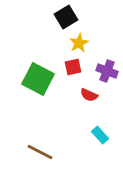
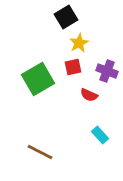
green square: rotated 32 degrees clockwise
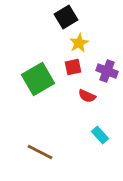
red semicircle: moved 2 px left, 1 px down
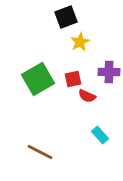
black square: rotated 10 degrees clockwise
yellow star: moved 1 px right, 1 px up
red square: moved 12 px down
purple cross: moved 2 px right, 1 px down; rotated 20 degrees counterclockwise
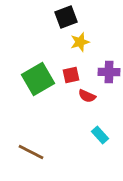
yellow star: rotated 12 degrees clockwise
red square: moved 2 px left, 4 px up
brown line: moved 9 px left
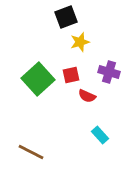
purple cross: rotated 15 degrees clockwise
green square: rotated 12 degrees counterclockwise
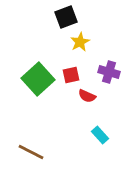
yellow star: rotated 12 degrees counterclockwise
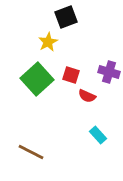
yellow star: moved 32 px left
red square: rotated 30 degrees clockwise
green square: moved 1 px left
cyan rectangle: moved 2 px left
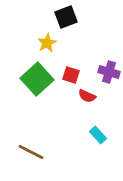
yellow star: moved 1 px left, 1 px down
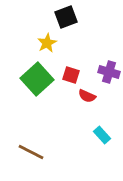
cyan rectangle: moved 4 px right
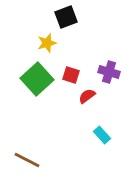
yellow star: rotated 12 degrees clockwise
red semicircle: rotated 120 degrees clockwise
brown line: moved 4 px left, 8 px down
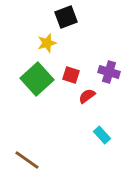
brown line: rotated 8 degrees clockwise
